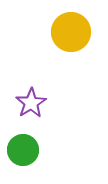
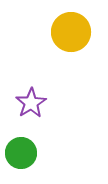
green circle: moved 2 px left, 3 px down
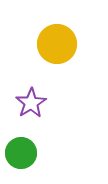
yellow circle: moved 14 px left, 12 px down
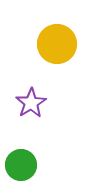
green circle: moved 12 px down
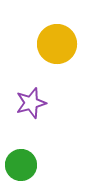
purple star: rotated 16 degrees clockwise
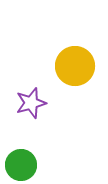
yellow circle: moved 18 px right, 22 px down
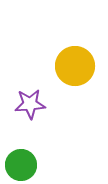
purple star: moved 1 px left, 1 px down; rotated 12 degrees clockwise
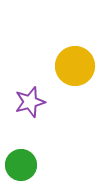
purple star: moved 2 px up; rotated 12 degrees counterclockwise
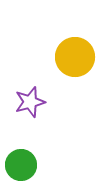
yellow circle: moved 9 px up
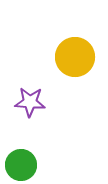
purple star: rotated 20 degrees clockwise
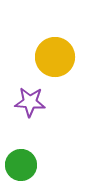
yellow circle: moved 20 px left
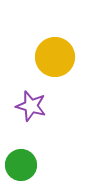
purple star: moved 1 px right, 4 px down; rotated 12 degrees clockwise
